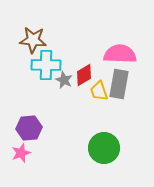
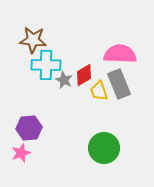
gray rectangle: rotated 32 degrees counterclockwise
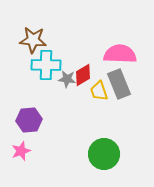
red diamond: moved 1 px left
gray star: moved 3 px right, 1 px up; rotated 18 degrees counterclockwise
purple hexagon: moved 8 px up
green circle: moved 6 px down
pink star: moved 2 px up
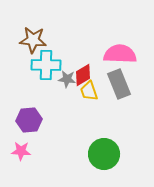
yellow trapezoid: moved 10 px left
pink star: rotated 24 degrees clockwise
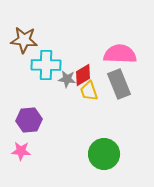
brown star: moved 9 px left
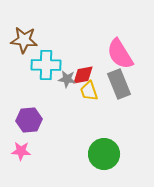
pink semicircle: rotated 124 degrees counterclockwise
red diamond: rotated 20 degrees clockwise
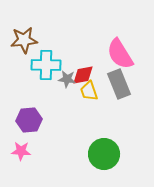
brown star: rotated 12 degrees counterclockwise
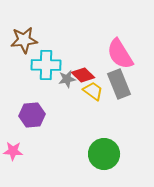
red diamond: rotated 55 degrees clockwise
gray star: rotated 18 degrees counterclockwise
yellow trapezoid: moved 4 px right; rotated 145 degrees clockwise
purple hexagon: moved 3 px right, 5 px up
pink star: moved 8 px left
